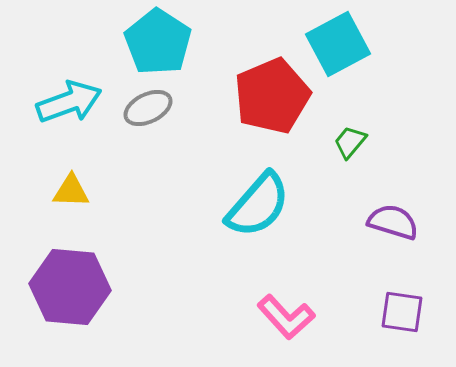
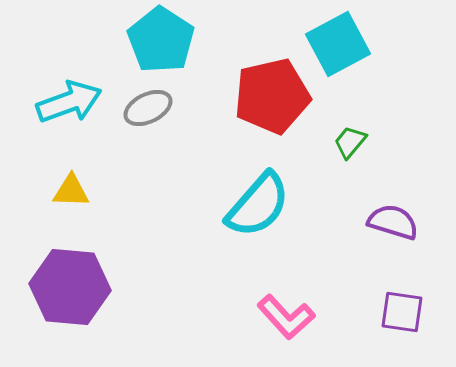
cyan pentagon: moved 3 px right, 2 px up
red pentagon: rotated 10 degrees clockwise
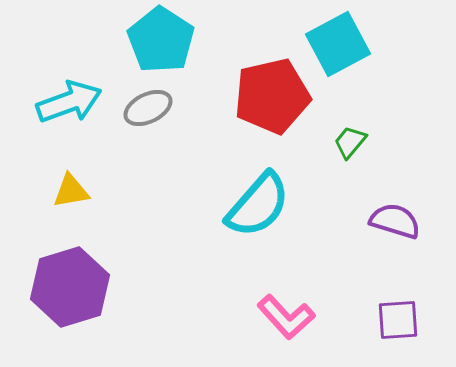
yellow triangle: rotated 12 degrees counterclockwise
purple semicircle: moved 2 px right, 1 px up
purple hexagon: rotated 22 degrees counterclockwise
purple square: moved 4 px left, 8 px down; rotated 12 degrees counterclockwise
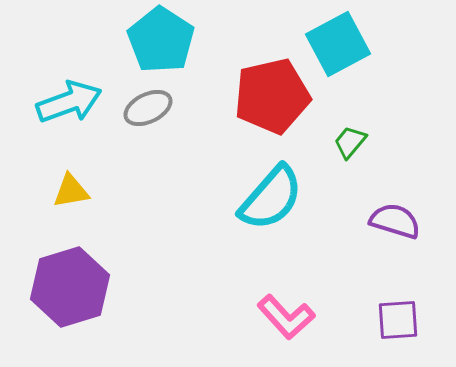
cyan semicircle: moved 13 px right, 7 px up
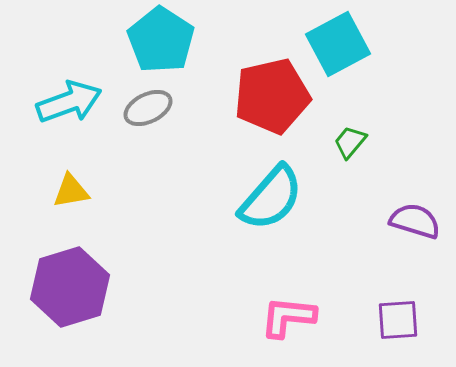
purple semicircle: moved 20 px right
pink L-shape: moved 2 px right; rotated 138 degrees clockwise
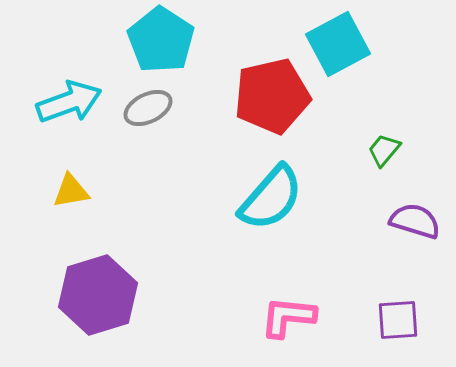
green trapezoid: moved 34 px right, 8 px down
purple hexagon: moved 28 px right, 8 px down
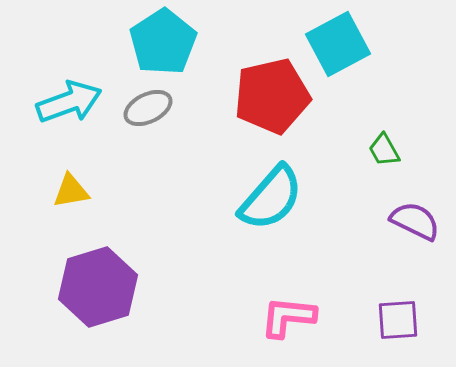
cyan pentagon: moved 2 px right, 2 px down; rotated 6 degrees clockwise
green trapezoid: rotated 69 degrees counterclockwise
purple semicircle: rotated 9 degrees clockwise
purple hexagon: moved 8 px up
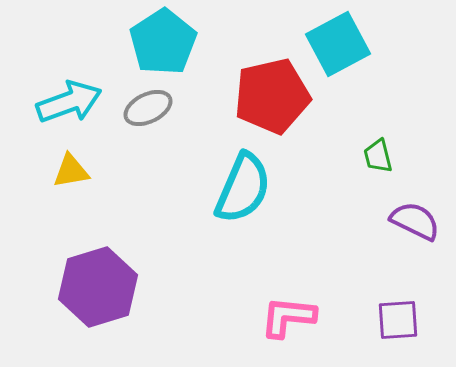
green trapezoid: moved 6 px left, 6 px down; rotated 15 degrees clockwise
yellow triangle: moved 20 px up
cyan semicircle: moved 28 px left, 10 px up; rotated 18 degrees counterclockwise
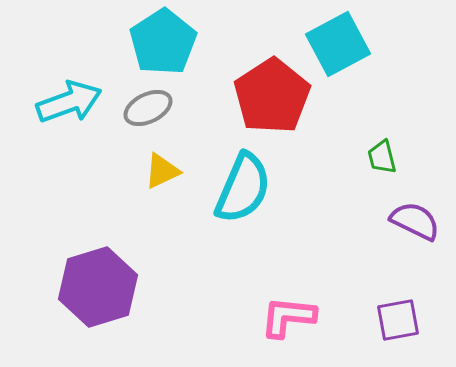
red pentagon: rotated 20 degrees counterclockwise
green trapezoid: moved 4 px right, 1 px down
yellow triangle: moved 91 px right; rotated 15 degrees counterclockwise
purple square: rotated 6 degrees counterclockwise
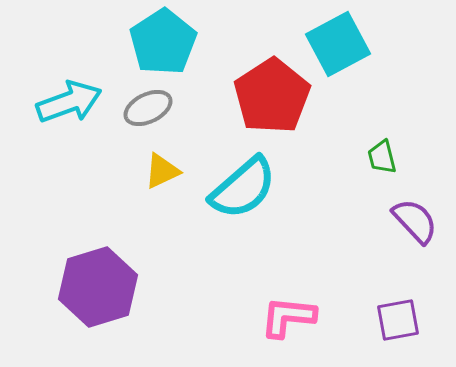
cyan semicircle: rotated 26 degrees clockwise
purple semicircle: rotated 21 degrees clockwise
